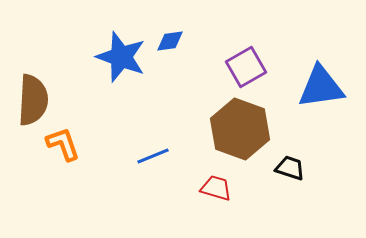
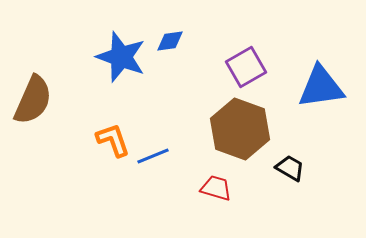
brown semicircle: rotated 21 degrees clockwise
orange L-shape: moved 50 px right, 4 px up
black trapezoid: rotated 12 degrees clockwise
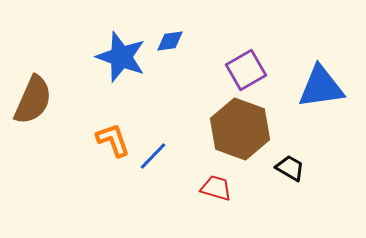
purple square: moved 3 px down
blue line: rotated 24 degrees counterclockwise
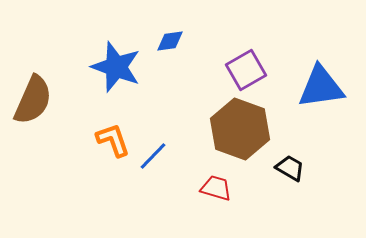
blue star: moved 5 px left, 10 px down
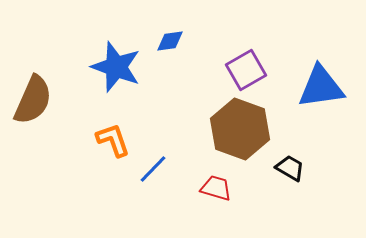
blue line: moved 13 px down
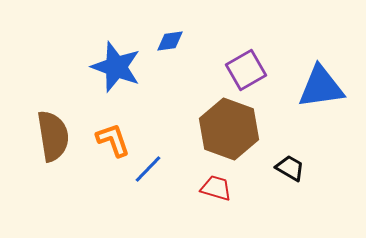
brown semicircle: moved 20 px right, 36 px down; rotated 33 degrees counterclockwise
brown hexagon: moved 11 px left
blue line: moved 5 px left
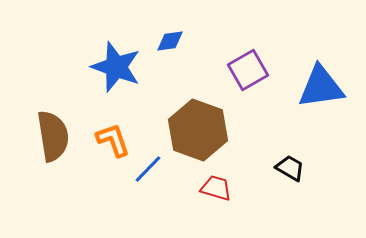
purple square: moved 2 px right
brown hexagon: moved 31 px left, 1 px down
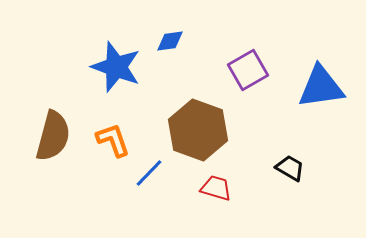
brown semicircle: rotated 24 degrees clockwise
blue line: moved 1 px right, 4 px down
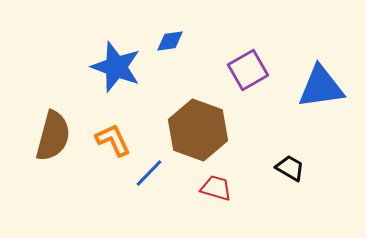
orange L-shape: rotated 6 degrees counterclockwise
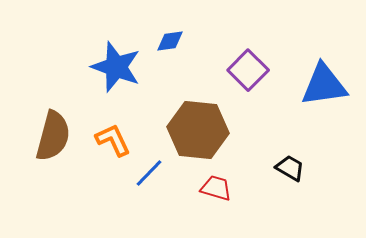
purple square: rotated 15 degrees counterclockwise
blue triangle: moved 3 px right, 2 px up
brown hexagon: rotated 14 degrees counterclockwise
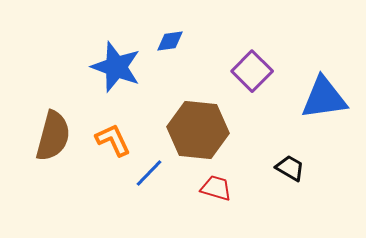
purple square: moved 4 px right, 1 px down
blue triangle: moved 13 px down
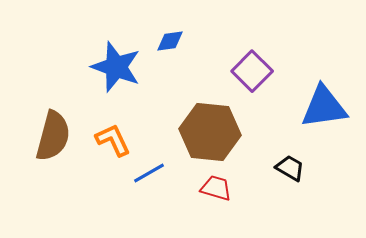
blue triangle: moved 9 px down
brown hexagon: moved 12 px right, 2 px down
blue line: rotated 16 degrees clockwise
